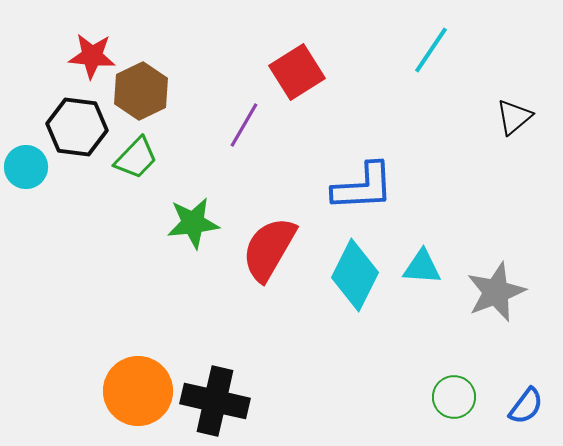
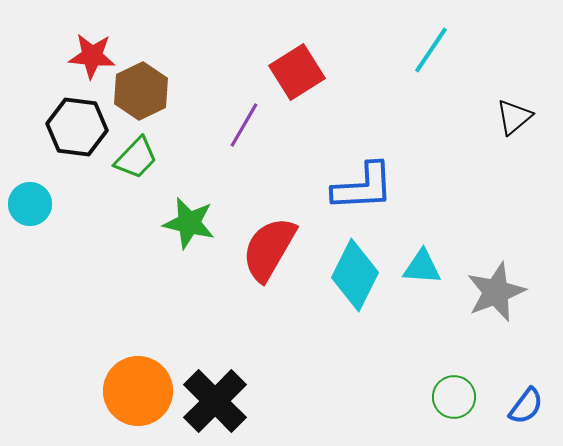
cyan circle: moved 4 px right, 37 px down
green star: moved 4 px left; rotated 20 degrees clockwise
black cross: rotated 32 degrees clockwise
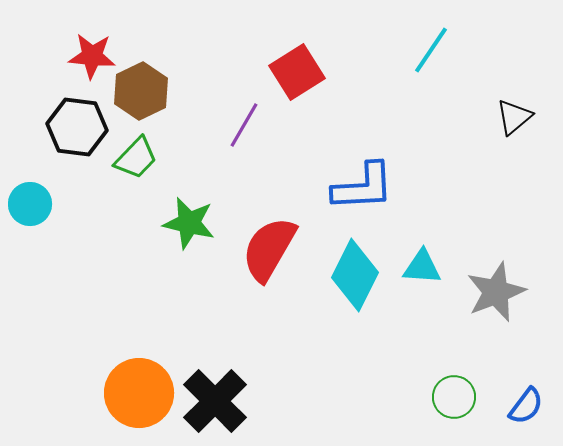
orange circle: moved 1 px right, 2 px down
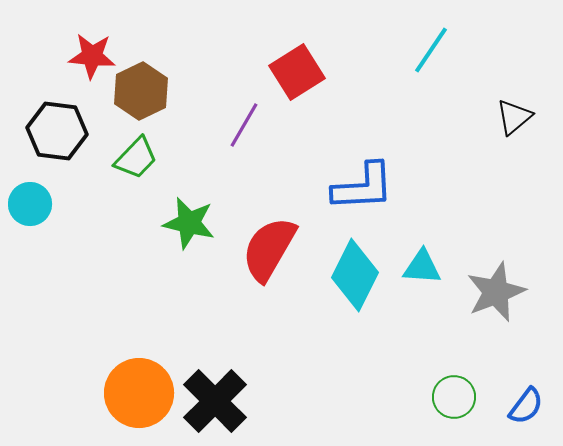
black hexagon: moved 20 px left, 4 px down
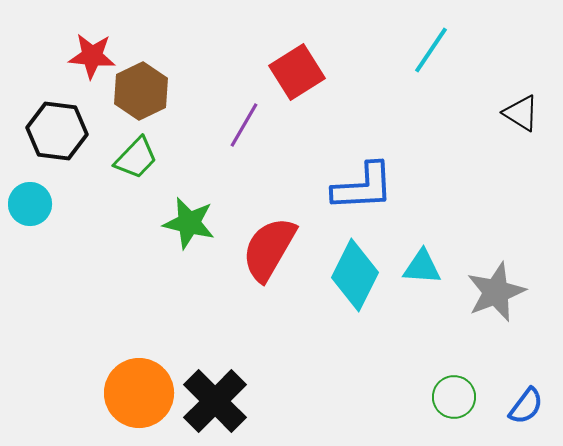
black triangle: moved 7 px right, 4 px up; rotated 48 degrees counterclockwise
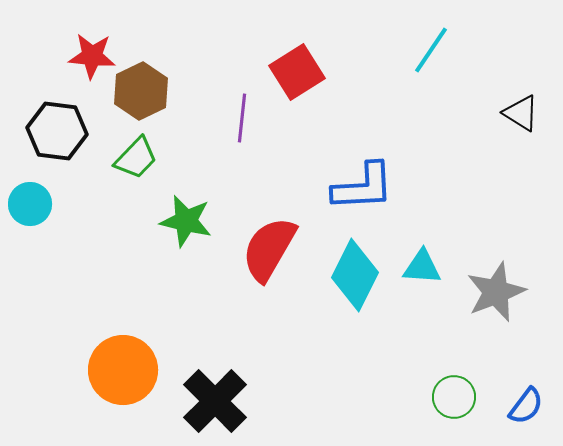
purple line: moved 2 px left, 7 px up; rotated 24 degrees counterclockwise
green star: moved 3 px left, 2 px up
orange circle: moved 16 px left, 23 px up
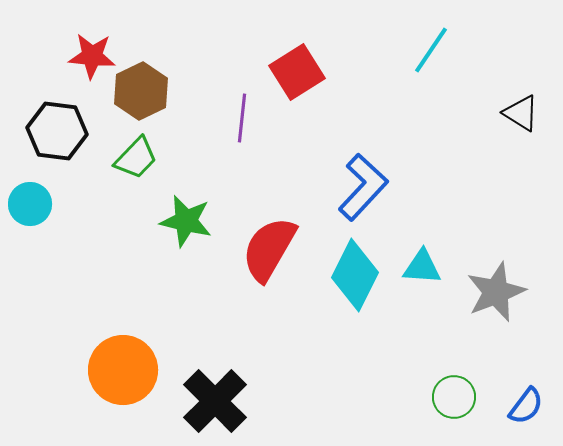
blue L-shape: rotated 44 degrees counterclockwise
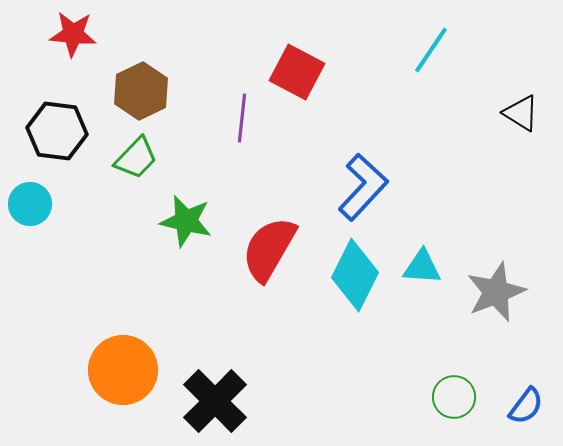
red star: moved 19 px left, 22 px up
red square: rotated 30 degrees counterclockwise
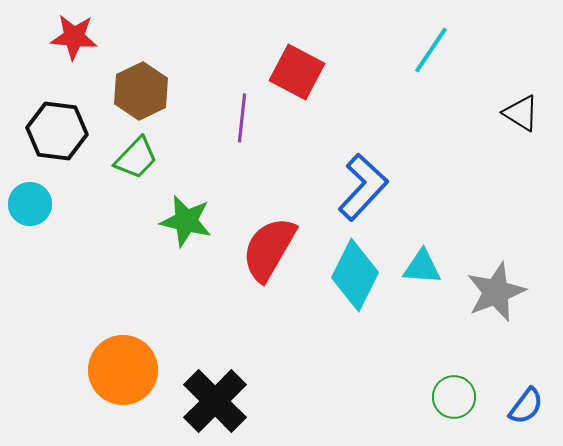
red star: moved 1 px right, 3 px down
